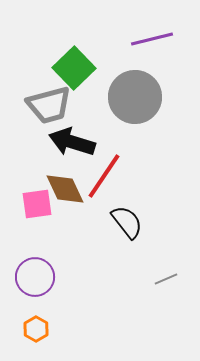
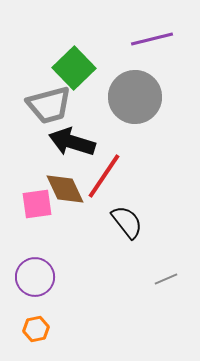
orange hexagon: rotated 20 degrees clockwise
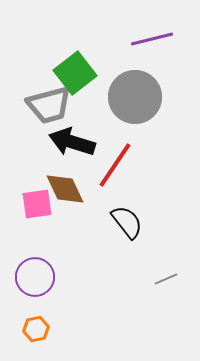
green square: moved 1 px right, 5 px down; rotated 6 degrees clockwise
red line: moved 11 px right, 11 px up
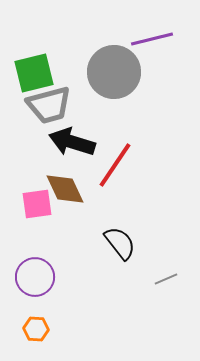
green square: moved 41 px left; rotated 24 degrees clockwise
gray circle: moved 21 px left, 25 px up
black semicircle: moved 7 px left, 21 px down
orange hexagon: rotated 15 degrees clockwise
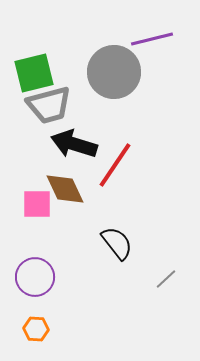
black arrow: moved 2 px right, 2 px down
pink square: rotated 8 degrees clockwise
black semicircle: moved 3 px left
gray line: rotated 20 degrees counterclockwise
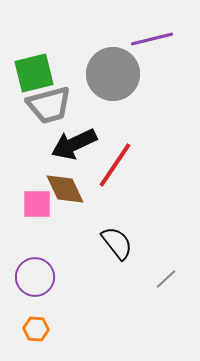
gray circle: moved 1 px left, 2 px down
black arrow: rotated 42 degrees counterclockwise
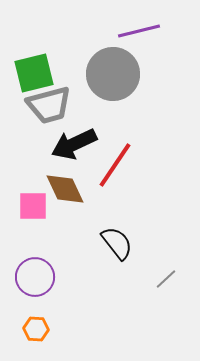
purple line: moved 13 px left, 8 px up
pink square: moved 4 px left, 2 px down
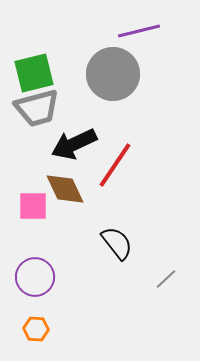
gray trapezoid: moved 12 px left, 3 px down
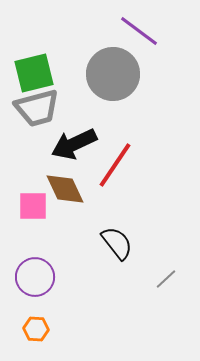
purple line: rotated 51 degrees clockwise
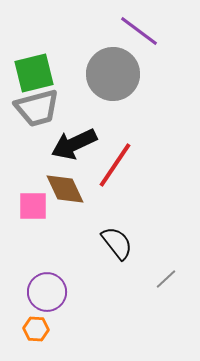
purple circle: moved 12 px right, 15 px down
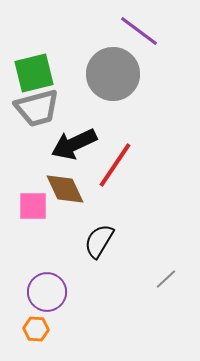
black semicircle: moved 18 px left, 2 px up; rotated 111 degrees counterclockwise
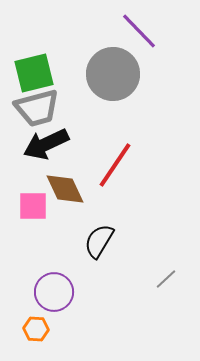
purple line: rotated 9 degrees clockwise
black arrow: moved 28 px left
purple circle: moved 7 px right
